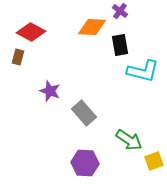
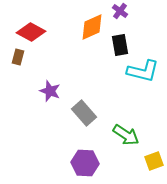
orange diamond: rotated 28 degrees counterclockwise
green arrow: moved 3 px left, 5 px up
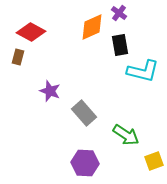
purple cross: moved 1 px left, 2 px down
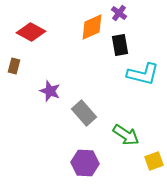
brown rectangle: moved 4 px left, 9 px down
cyan L-shape: moved 3 px down
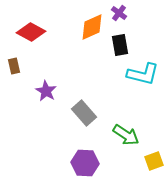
brown rectangle: rotated 28 degrees counterclockwise
purple star: moved 4 px left; rotated 10 degrees clockwise
